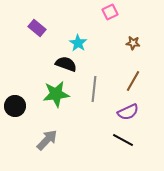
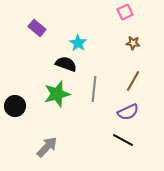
pink square: moved 15 px right
green star: moved 1 px right; rotated 8 degrees counterclockwise
gray arrow: moved 7 px down
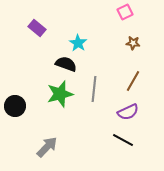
green star: moved 3 px right
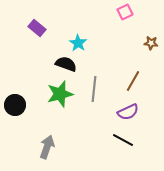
brown star: moved 18 px right
black circle: moved 1 px up
gray arrow: rotated 25 degrees counterclockwise
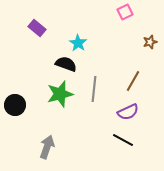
brown star: moved 1 px left, 1 px up; rotated 24 degrees counterclockwise
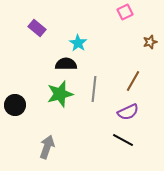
black semicircle: rotated 20 degrees counterclockwise
